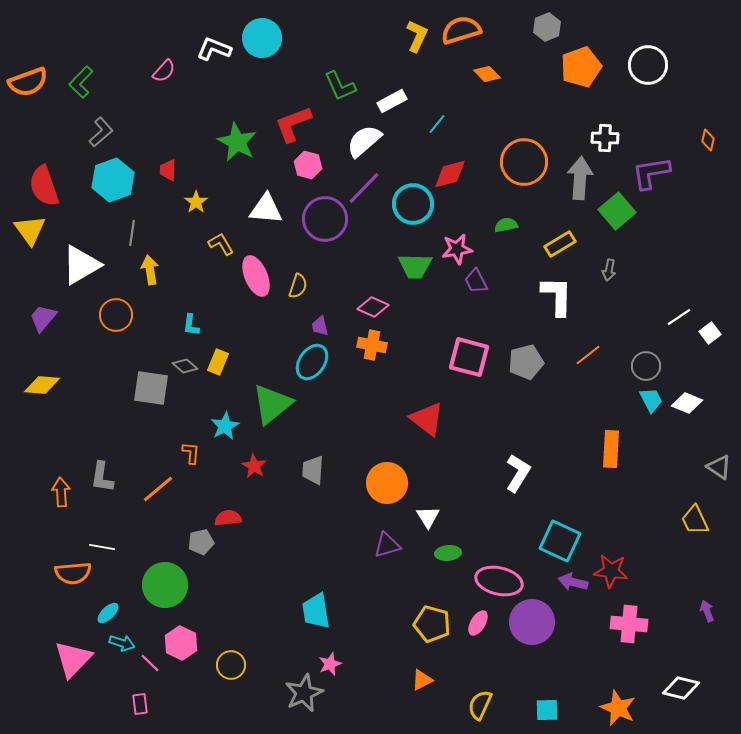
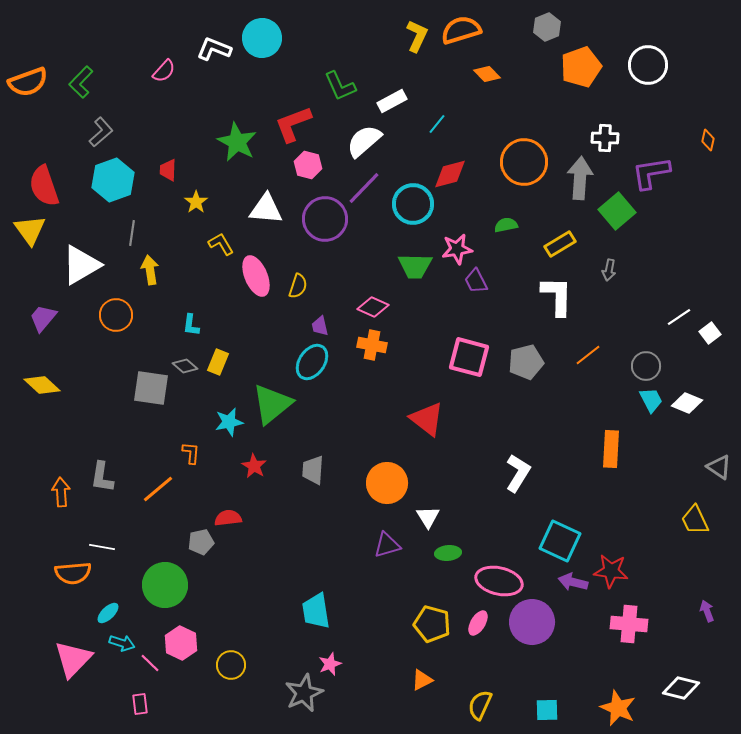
yellow diamond at (42, 385): rotated 39 degrees clockwise
cyan star at (225, 426): moved 4 px right, 4 px up; rotated 16 degrees clockwise
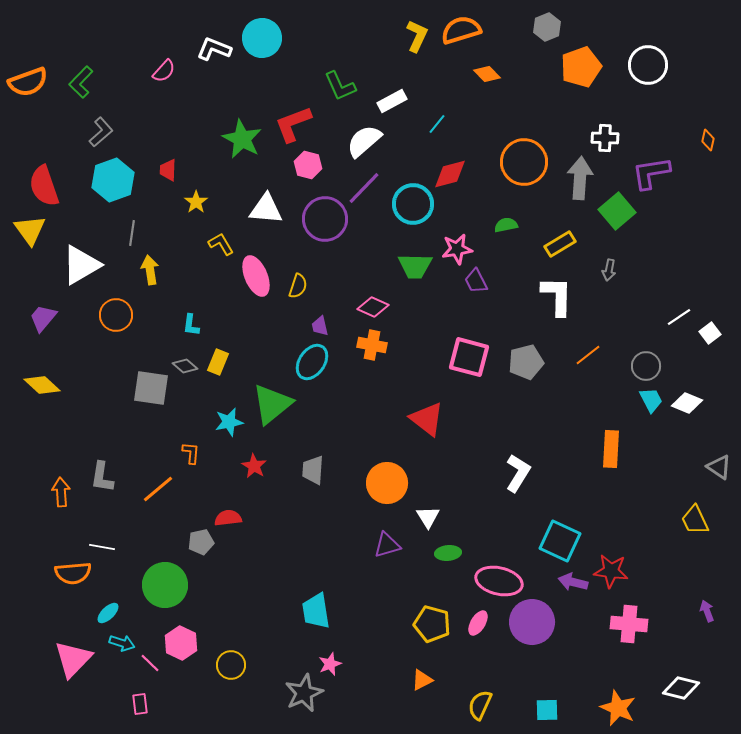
green star at (237, 142): moved 5 px right, 3 px up
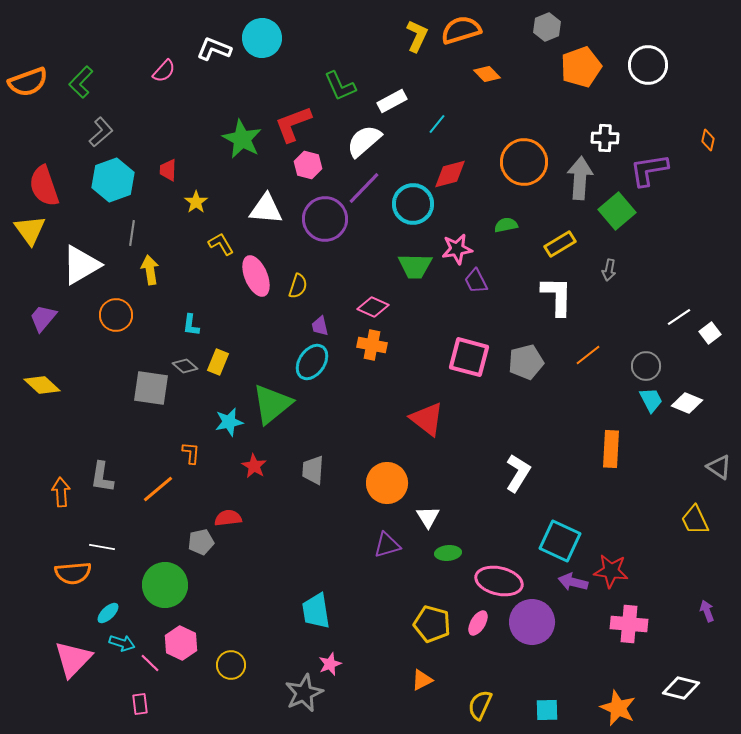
purple L-shape at (651, 173): moved 2 px left, 3 px up
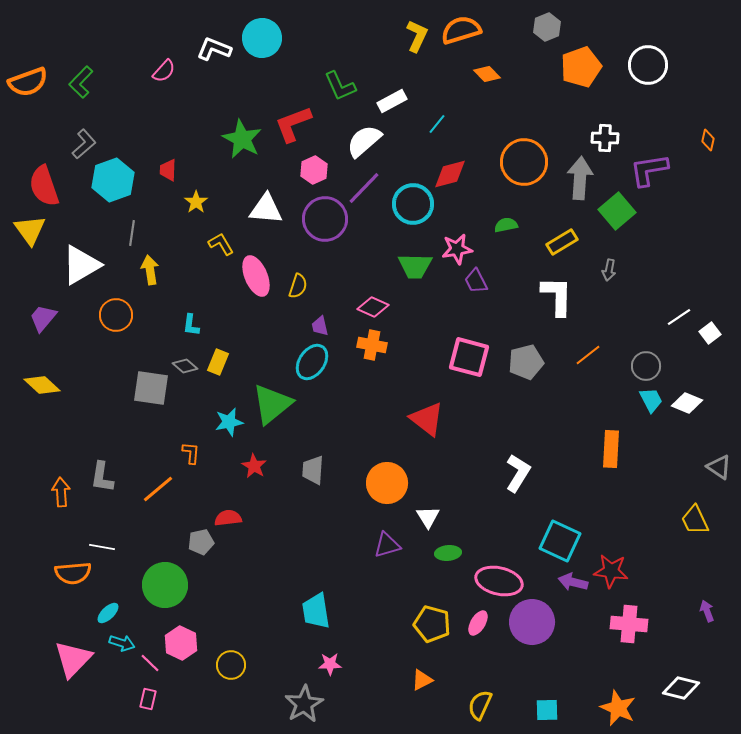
gray L-shape at (101, 132): moved 17 px left, 12 px down
pink hexagon at (308, 165): moved 6 px right, 5 px down; rotated 20 degrees clockwise
yellow rectangle at (560, 244): moved 2 px right, 2 px up
pink star at (330, 664): rotated 20 degrees clockwise
gray star at (304, 693): moved 11 px down; rotated 6 degrees counterclockwise
pink rectangle at (140, 704): moved 8 px right, 5 px up; rotated 20 degrees clockwise
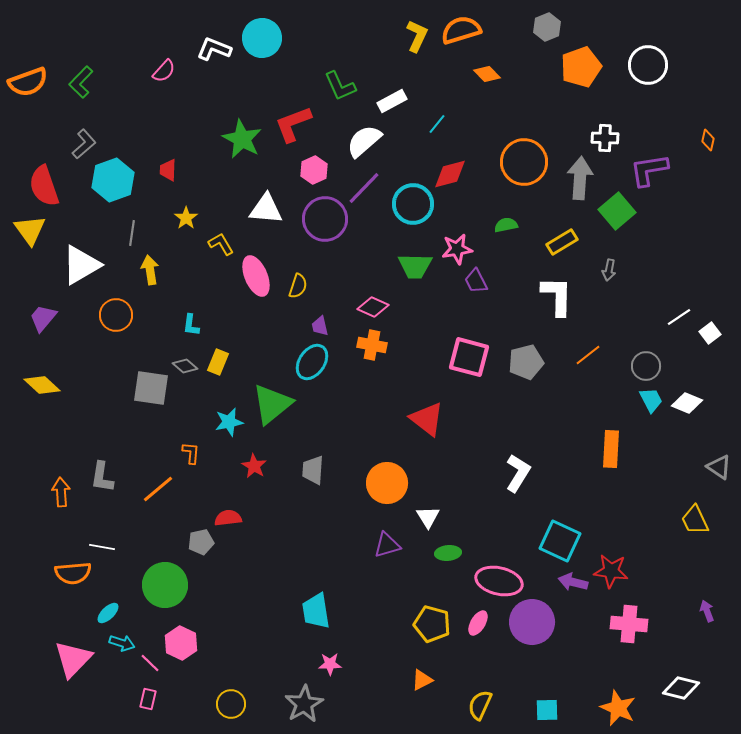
yellow star at (196, 202): moved 10 px left, 16 px down
yellow circle at (231, 665): moved 39 px down
